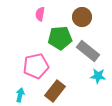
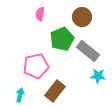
green pentagon: moved 2 px right, 1 px down; rotated 20 degrees counterclockwise
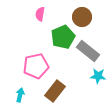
green pentagon: moved 1 px right, 2 px up
